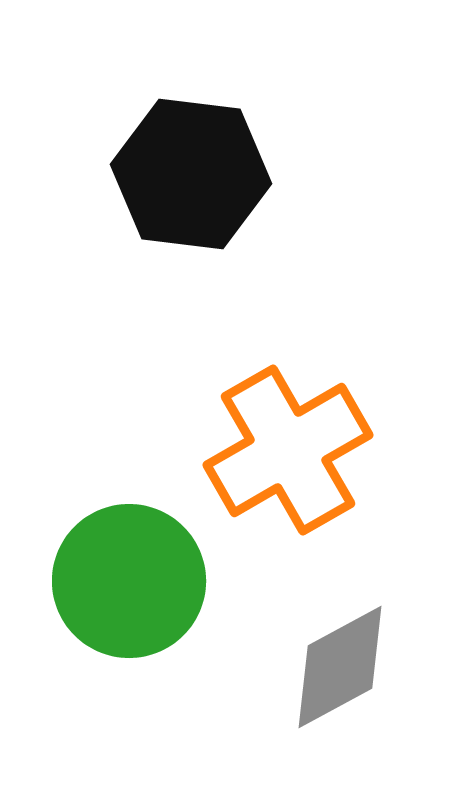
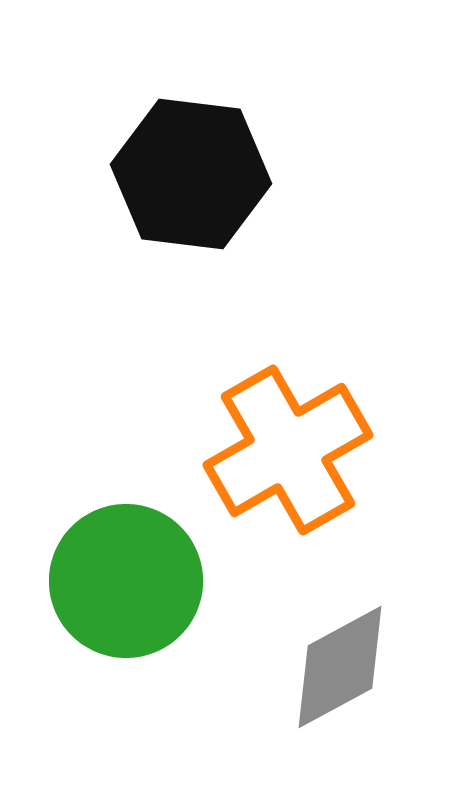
green circle: moved 3 px left
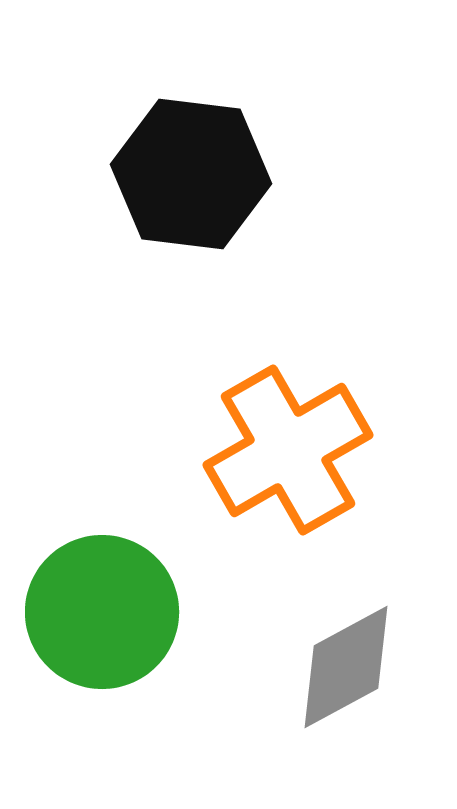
green circle: moved 24 px left, 31 px down
gray diamond: moved 6 px right
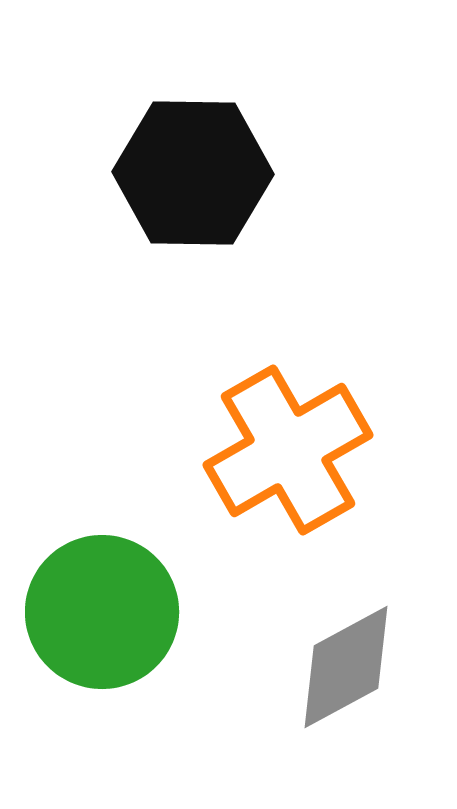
black hexagon: moved 2 px right, 1 px up; rotated 6 degrees counterclockwise
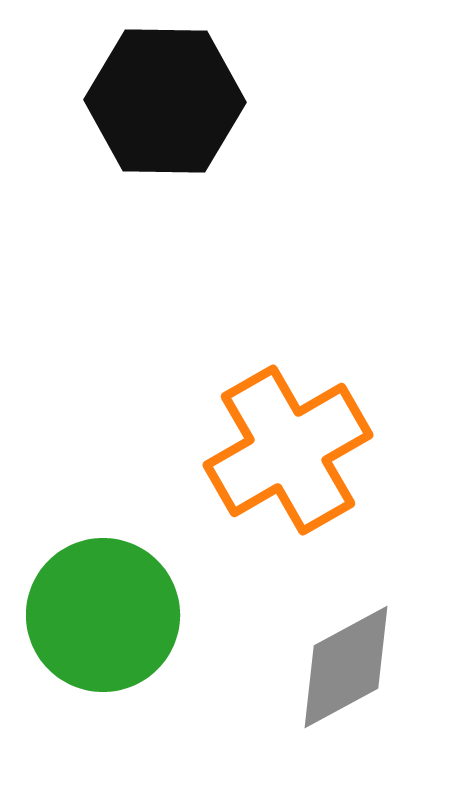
black hexagon: moved 28 px left, 72 px up
green circle: moved 1 px right, 3 px down
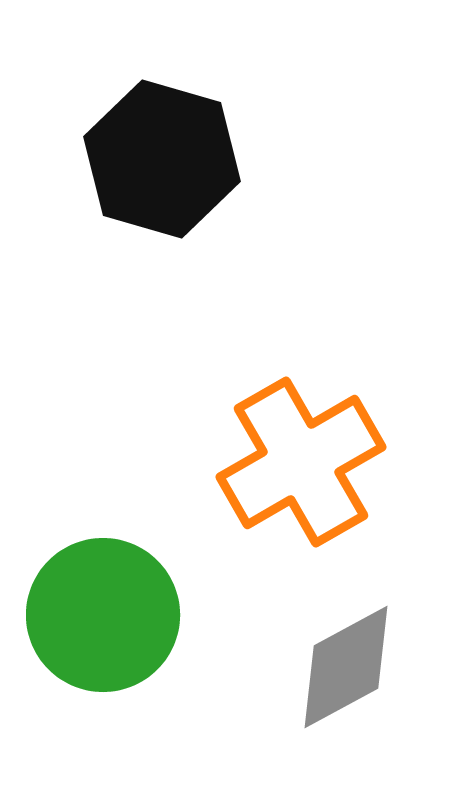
black hexagon: moved 3 px left, 58 px down; rotated 15 degrees clockwise
orange cross: moved 13 px right, 12 px down
